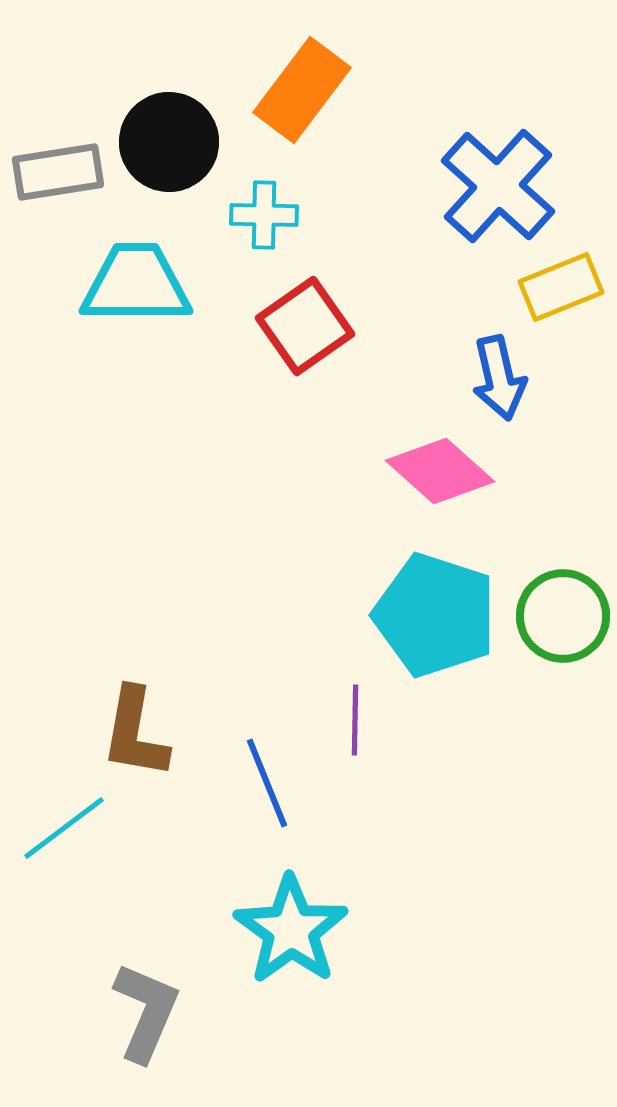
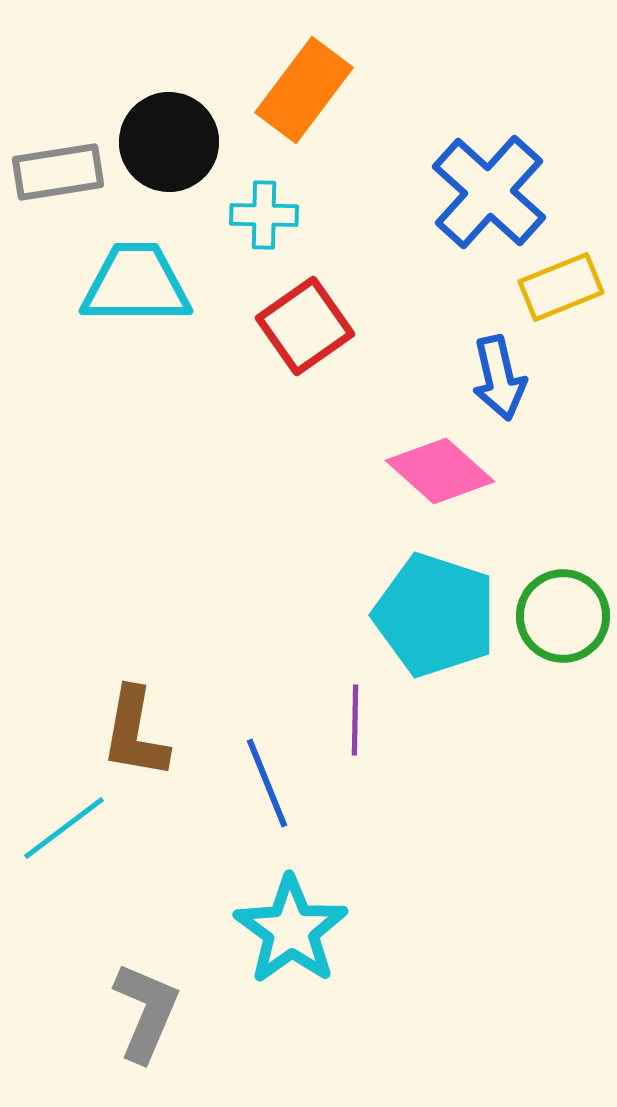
orange rectangle: moved 2 px right
blue cross: moved 9 px left, 6 px down
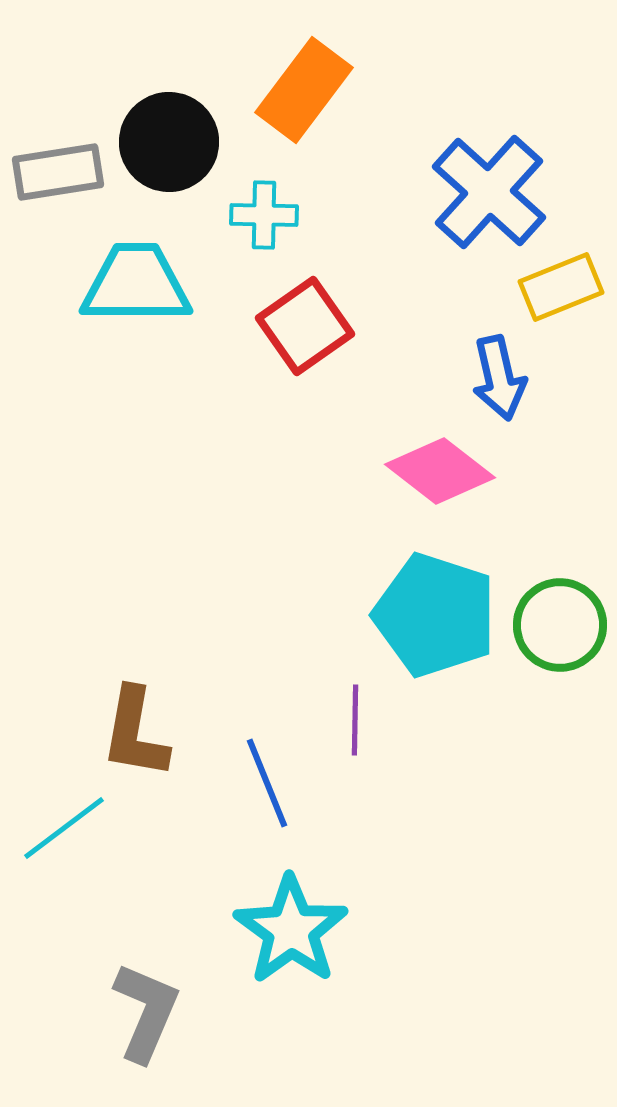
pink diamond: rotated 4 degrees counterclockwise
green circle: moved 3 px left, 9 px down
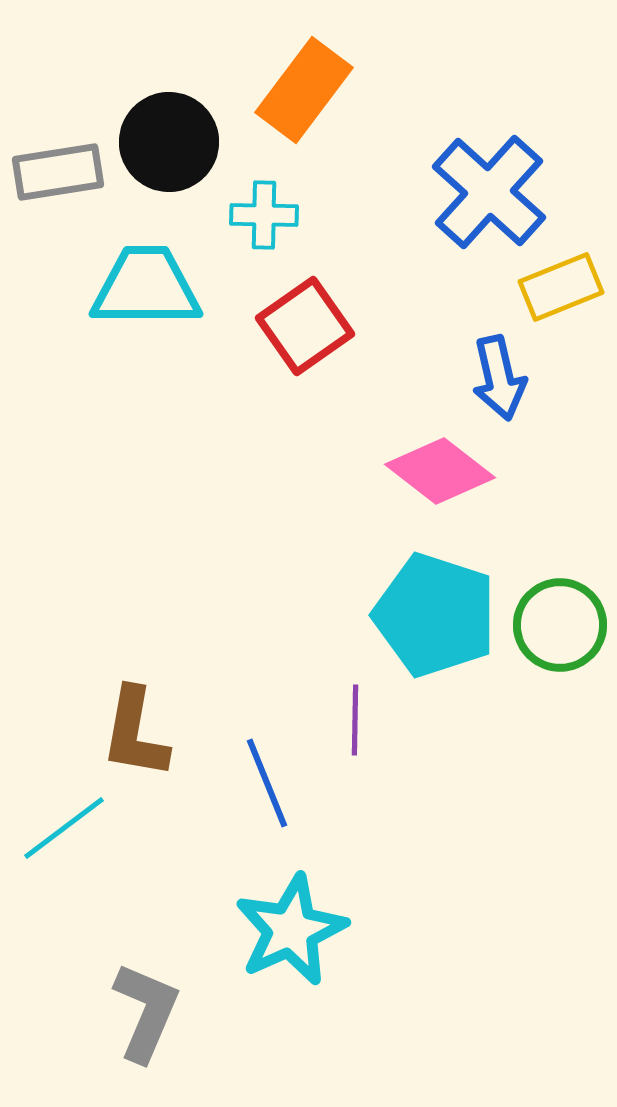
cyan trapezoid: moved 10 px right, 3 px down
cyan star: rotated 12 degrees clockwise
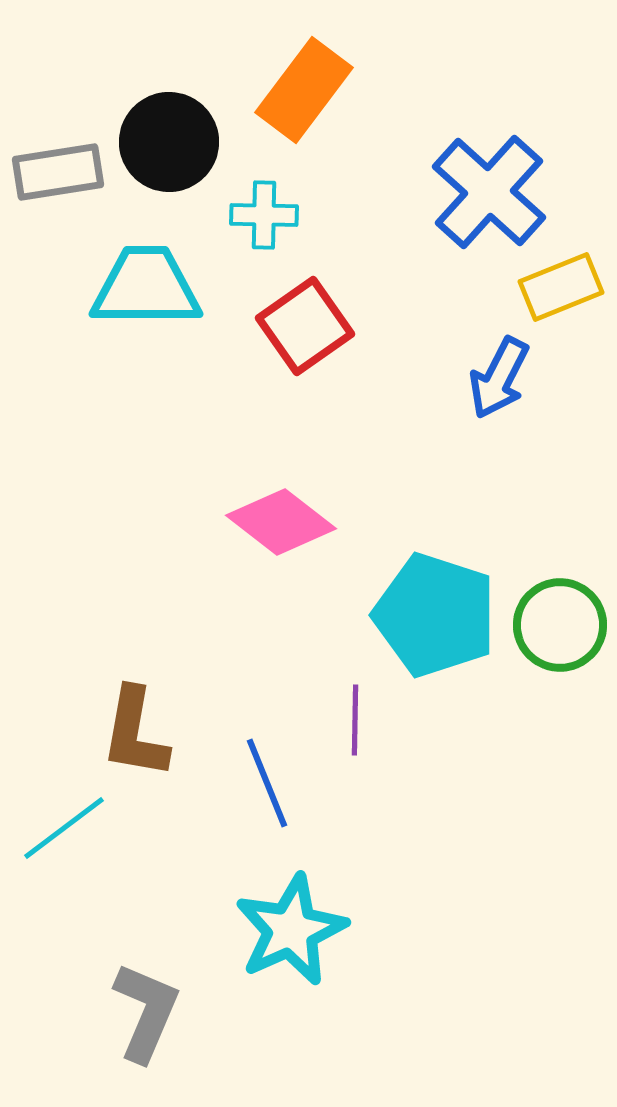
blue arrow: rotated 40 degrees clockwise
pink diamond: moved 159 px left, 51 px down
